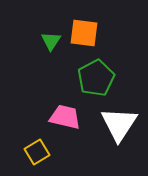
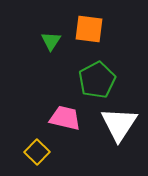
orange square: moved 5 px right, 4 px up
green pentagon: moved 1 px right, 2 px down
pink trapezoid: moved 1 px down
yellow square: rotated 15 degrees counterclockwise
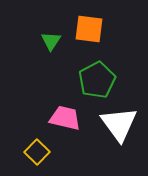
white triangle: rotated 9 degrees counterclockwise
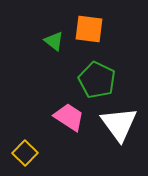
green triangle: moved 3 px right; rotated 25 degrees counterclockwise
green pentagon: rotated 18 degrees counterclockwise
pink trapezoid: moved 4 px right, 1 px up; rotated 20 degrees clockwise
yellow square: moved 12 px left, 1 px down
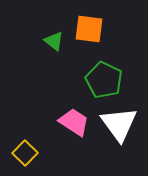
green pentagon: moved 7 px right
pink trapezoid: moved 5 px right, 5 px down
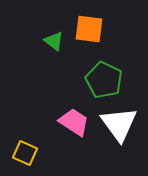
yellow square: rotated 20 degrees counterclockwise
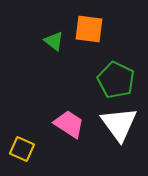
green pentagon: moved 12 px right
pink trapezoid: moved 5 px left, 2 px down
yellow square: moved 3 px left, 4 px up
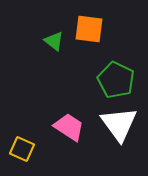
pink trapezoid: moved 3 px down
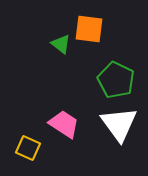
green triangle: moved 7 px right, 3 px down
pink trapezoid: moved 5 px left, 3 px up
yellow square: moved 6 px right, 1 px up
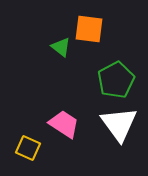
green triangle: moved 3 px down
green pentagon: rotated 18 degrees clockwise
